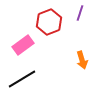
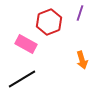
pink rectangle: moved 3 px right, 1 px up; rotated 65 degrees clockwise
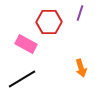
red hexagon: rotated 20 degrees clockwise
orange arrow: moved 1 px left, 8 px down
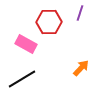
orange arrow: rotated 120 degrees counterclockwise
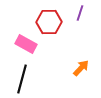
black line: rotated 44 degrees counterclockwise
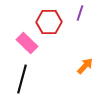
pink rectangle: moved 1 px right, 1 px up; rotated 15 degrees clockwise
orange arrow: moved 4 px right, 2 px up
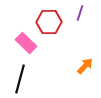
pink rectangle: moved 1 px left
black line: moved 2 px left
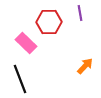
purple line: rotated 28 degrees counterclockwise
black line: rotated 36 degrees counterclockwise
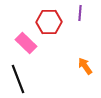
purple line: rotated 14 degrees clockwise
orange arrow: rotated 78 degrees counterclockwise
black line: moved 2 px left
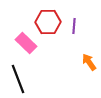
purple line: moved 6 px left, 13 px down
red hexagon: moved 1 px left
orange arrow: moved 4 px right, 4 px up
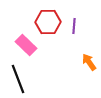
pink rectangle: moved 2 px down
